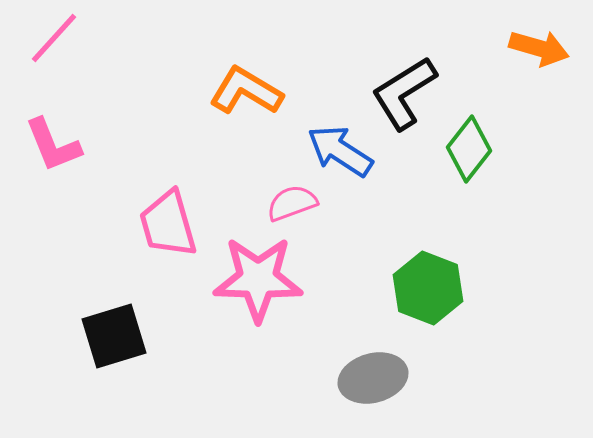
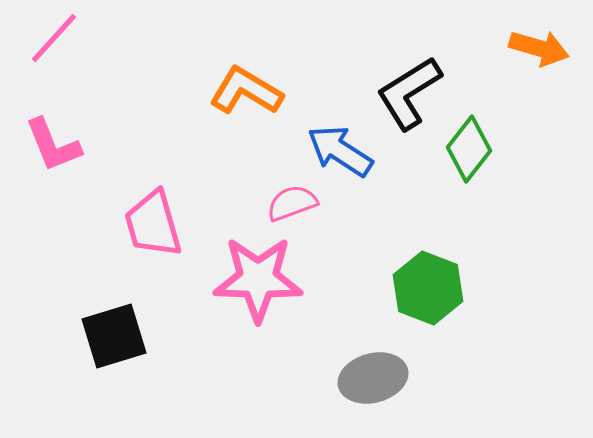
black L-shape: moved 5 px right
pink trapezoid: moved 15 px left
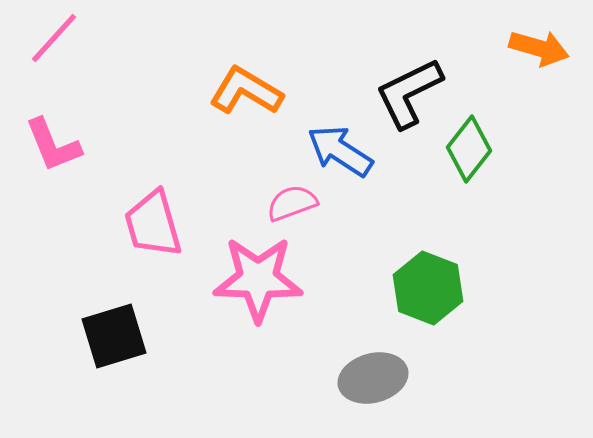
black L-shape: rotated 6 degrees clockwise
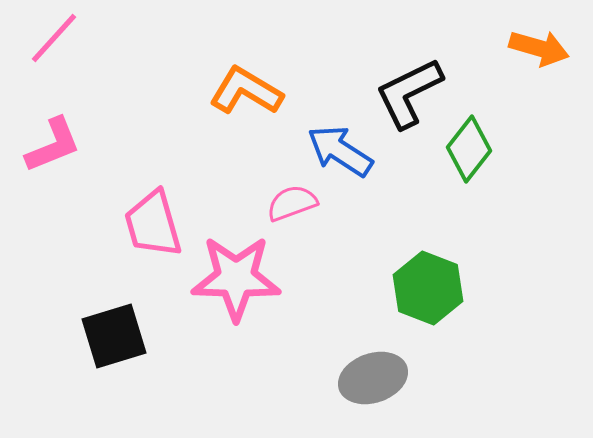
pink L-shape: rotated 90 degrees counterclockwise
pink star: moved 22 px left, 1 px up
gray ellipse: rotated 4 degrees counterclockwise
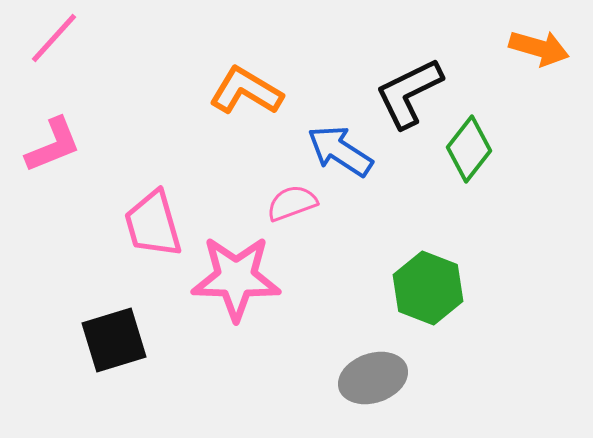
black square: moved 4 px down
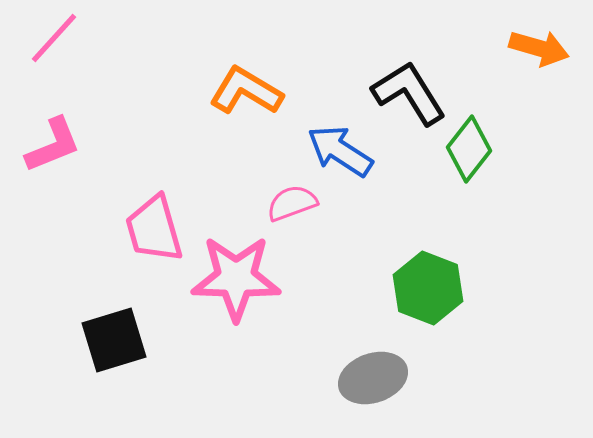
black L-shape: rotated 84 degrees clockwise
pink trapezoid: moved 1 px right, 5 px down
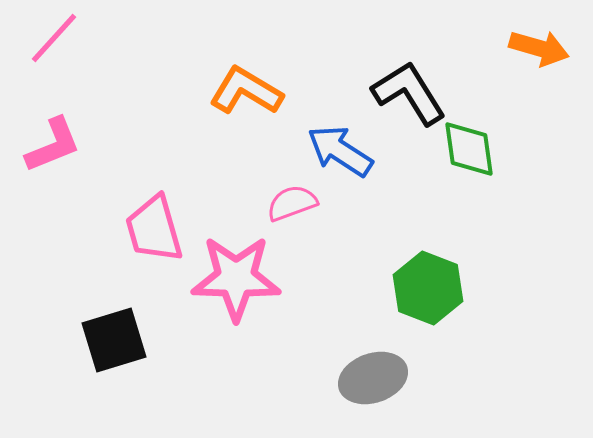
green diamond: rotated 46 degrees counterclockwise
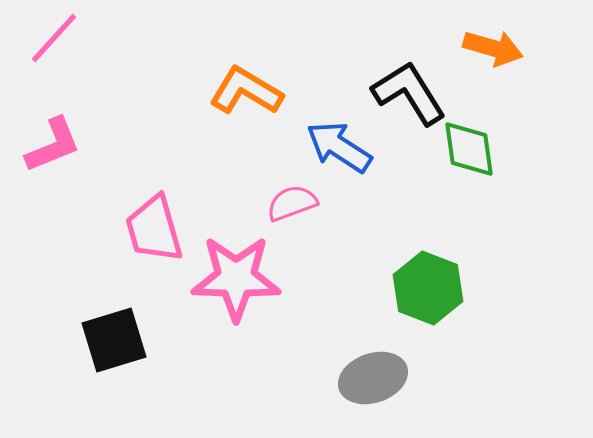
orange arrow: moved 46 px left
blue arrow: moved 1 px left, 4 px up
